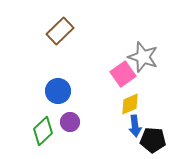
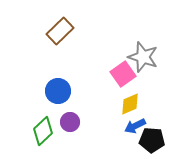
blue arrow: rotated 70 degrees clockwise
black pentagon: moved 1 px left
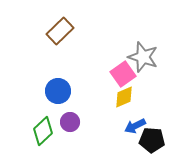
yellow diamond: moved 6 px left, 7 px up
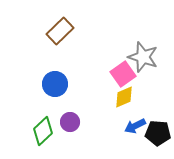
blue circle: moved 3 px left, 7 px up
black pentagon: moved 6 px right, 7 px up
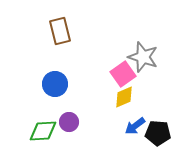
brown rectangle: rotated 60 degrees counterclockwise
purple circle: moved 1 px left
blue arrow: rotated 10 degrees counterclockwise
green diamond: rotated 40 degrees clockwise
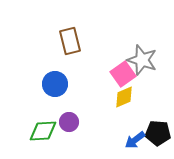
brown rectangle: moved 10 px right, 10 px down
gray star: moved 1 px left, 3 px down
blue arrow: moved 14 px down
